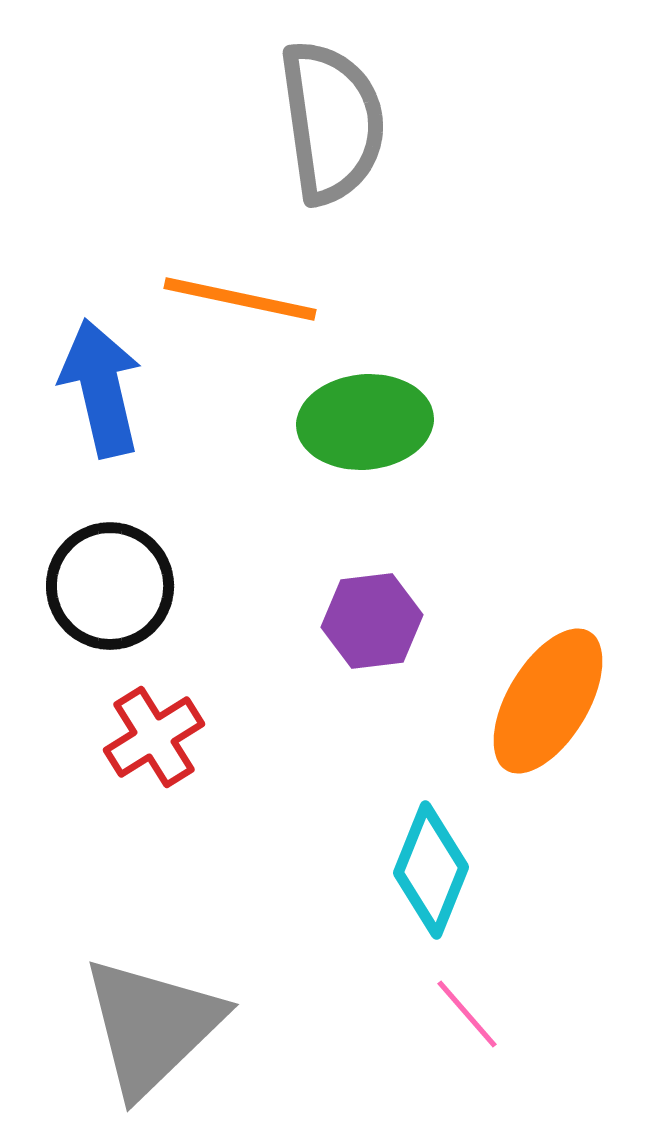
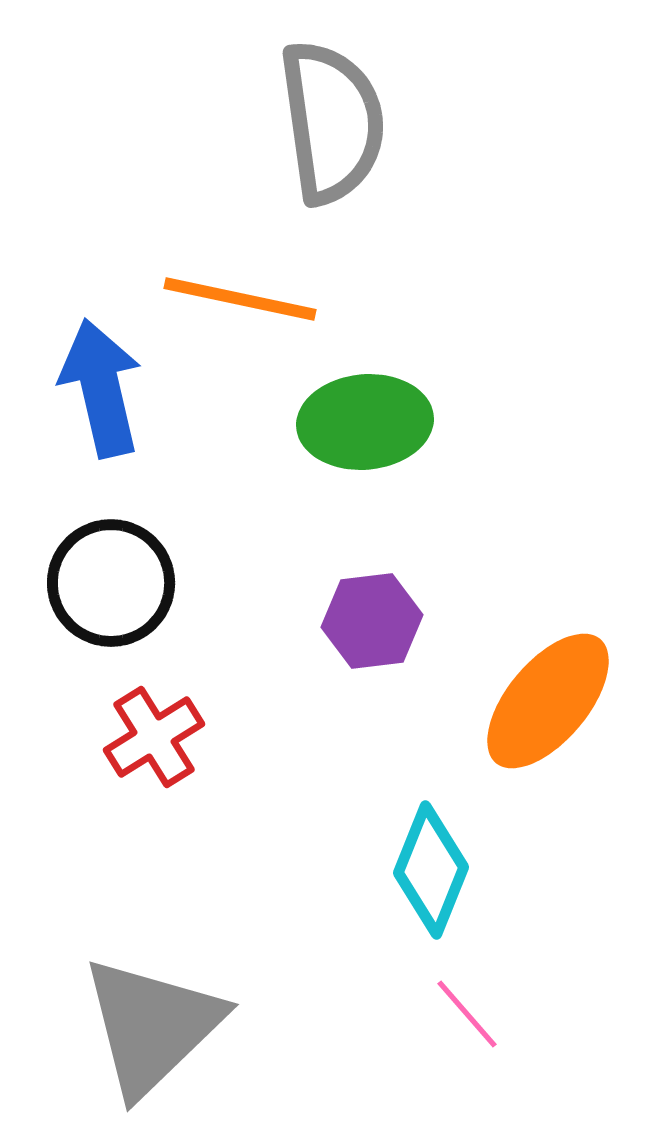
black circle: moved 1 px right, 3 px up
orange ellipse: rotated 9 degrees clockwise
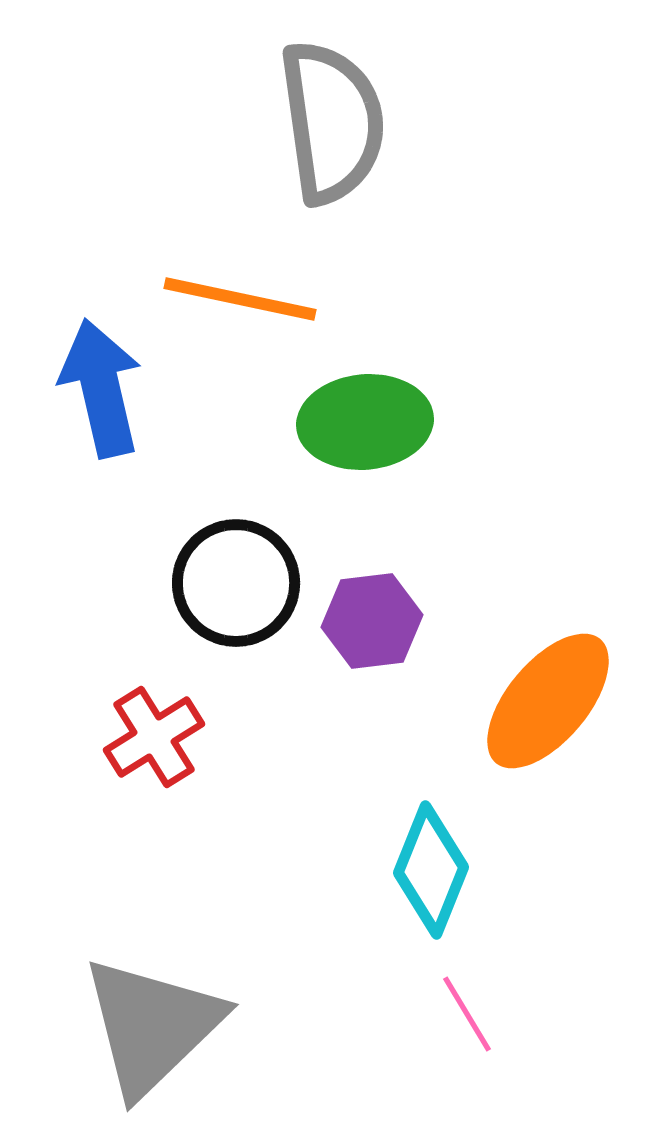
black circle: moved 125 px right
pink line: rotated 10 degrees clockwise
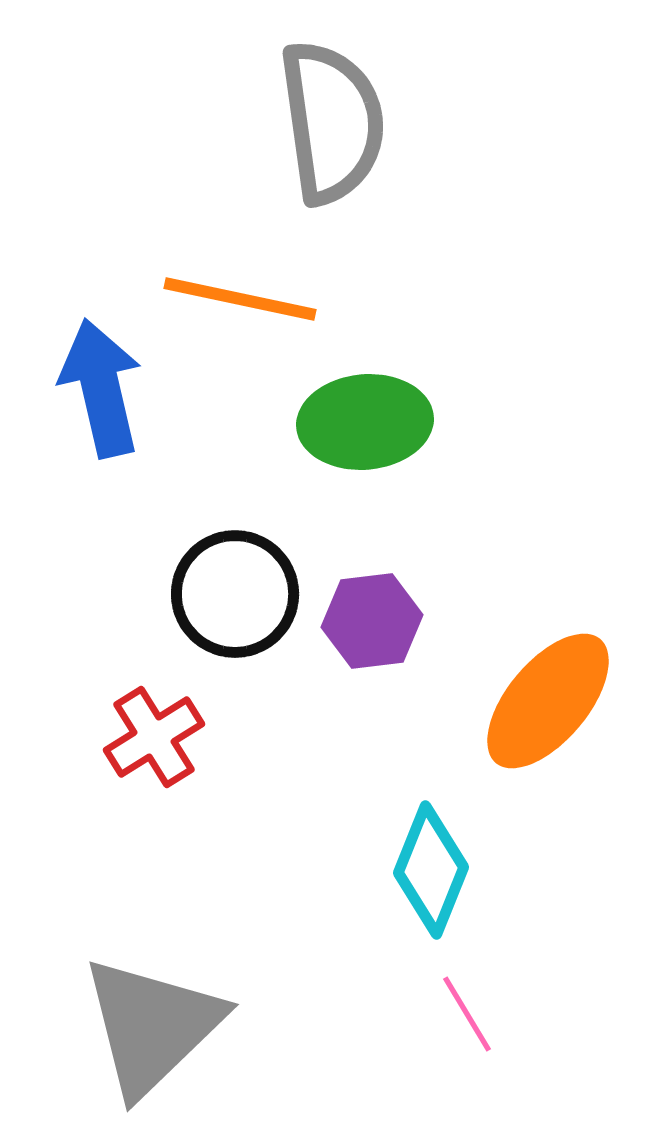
black circle: moved 1 px left, 11 px down
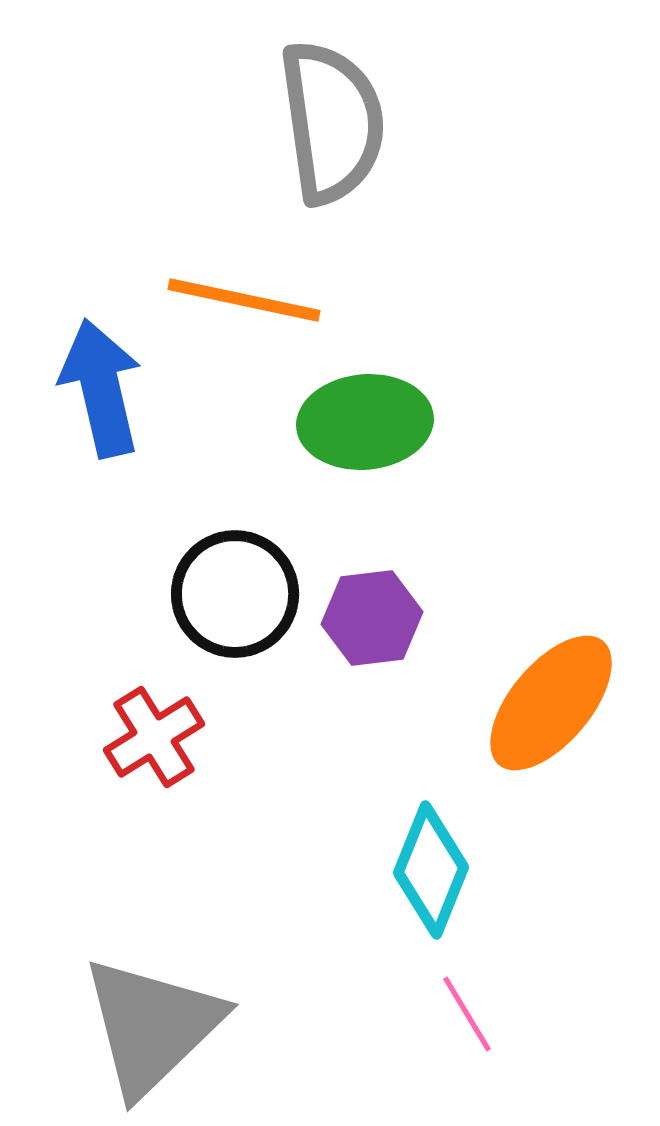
orange line: moved 4 px right, 1 px down
purple hexagon: moved 3 px up
orange ellipse: moved 3 px right, 2 px down
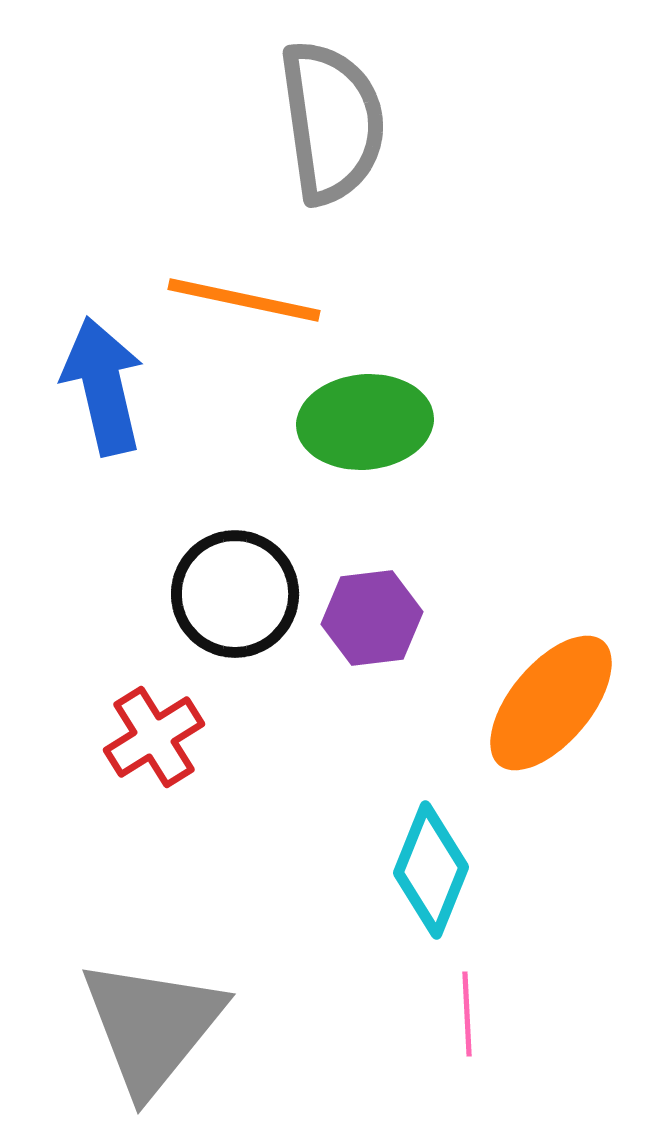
blue arrow: moved 2 px right, 2 px up
pink line: rotated 28 degrees clockwise
gray triangle: rotated 7 degrees counterclockwise
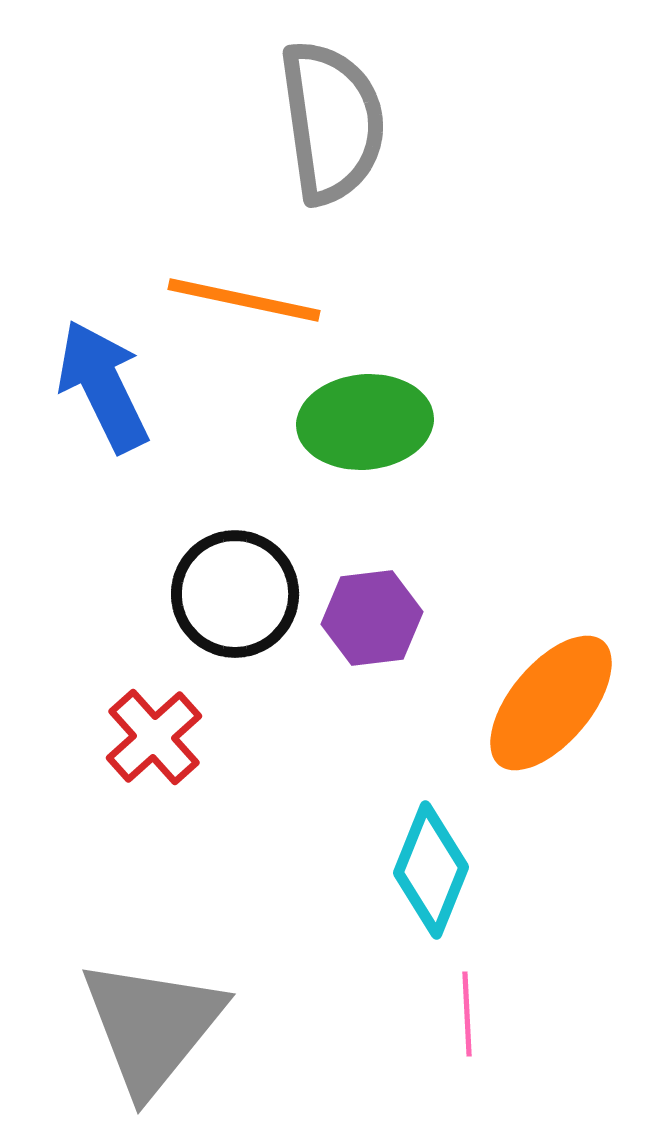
blue arrow: rotated 13 degrees counterclockwise
red cross: rotated 10 degrees counterclockwise
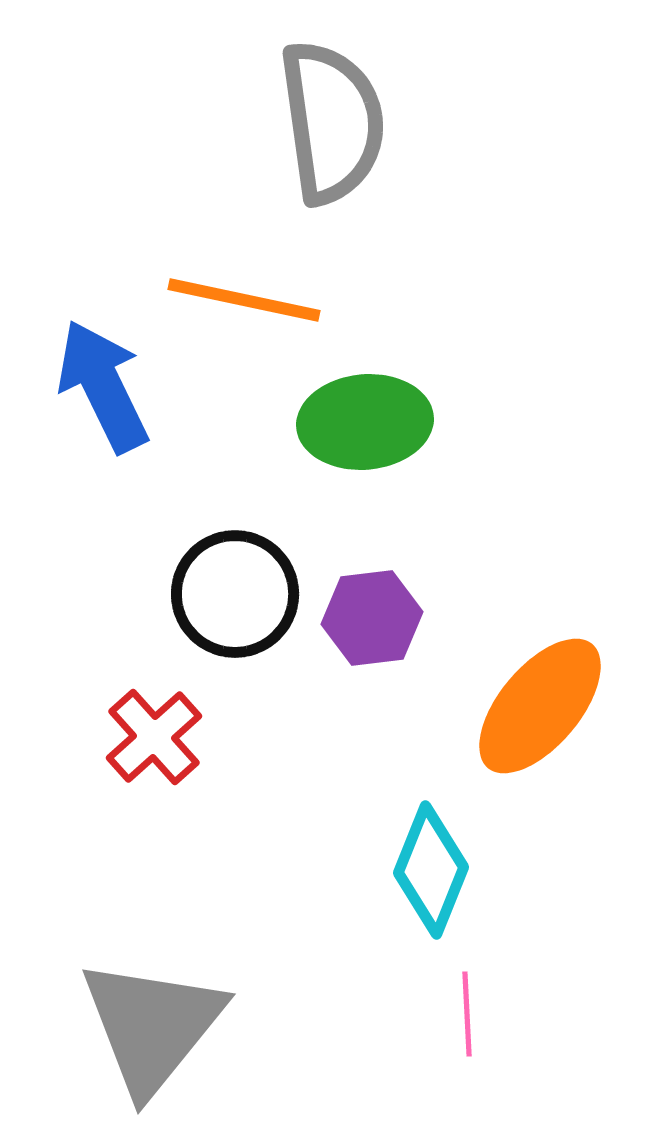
orange ellipse: moved 11 px left, 3 px down
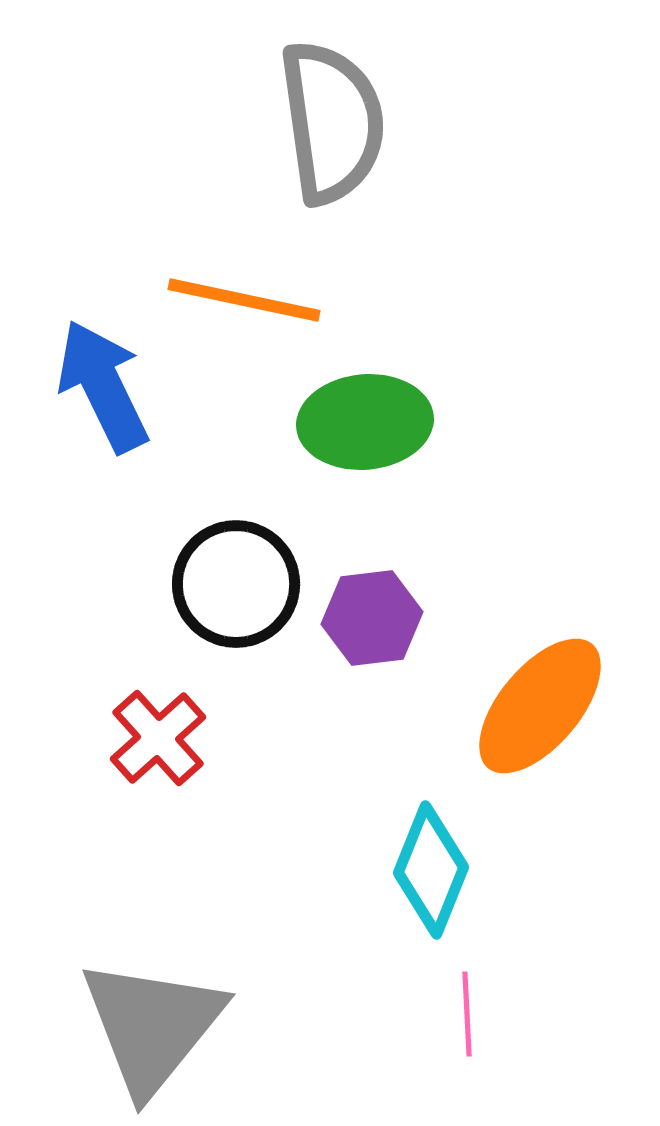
black circle: moved 1 px right, 10 px up
red cross: moved 4 px right, 1 px down
